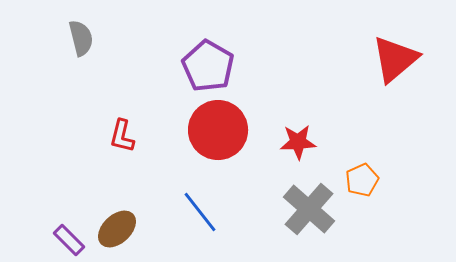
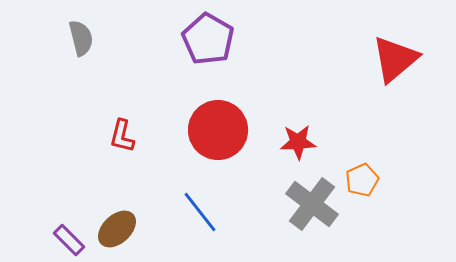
purple pentagon: moved 27 px up
gray cross: moved 3 px right, 5 px up; rotated 4 degrees counterclockwise
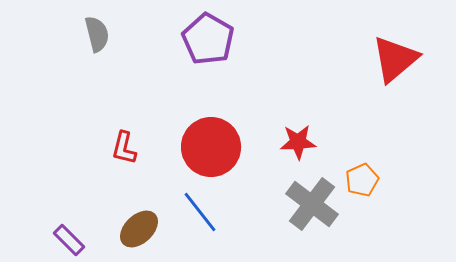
gray semicircle: moved 16 px right, 4 px up
red circle: moved 7 px left, 17 px down
red L-shape: moved 2 px right, 12 px down
brown ellipse: moved 22 px right
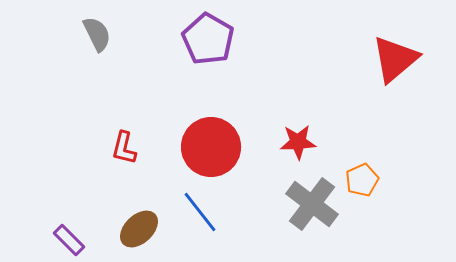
gray semicircle: rotated 12 degrees counterclockwise
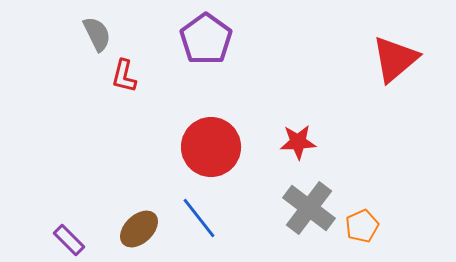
purple pentagon: moved 2 px left; rotated 6 degrees clockwise
red L-shape: moved 72 px up
orange pentagon: moved 46 px down
gray cross: moved 3 px left, 4 px down
blue line: moved 1 px left, 6 px down
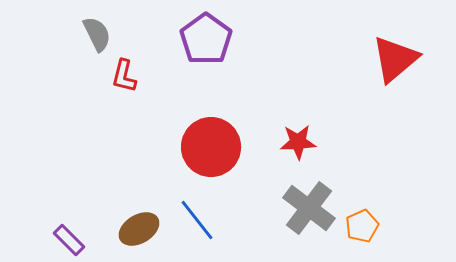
blue line: moved 2 px left, 2 px down
brown ellipse: rotated 12 degrees clockwise
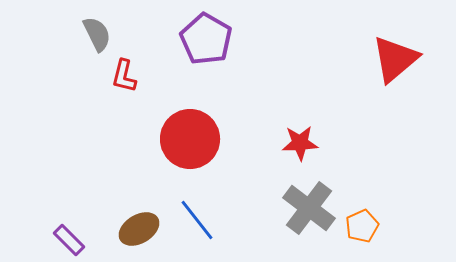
purple pentagon: rotated 6 degrees counterclockwise
red star: moved 2 px right, 1 px down
red circle: moved 21 px left, 8 px up
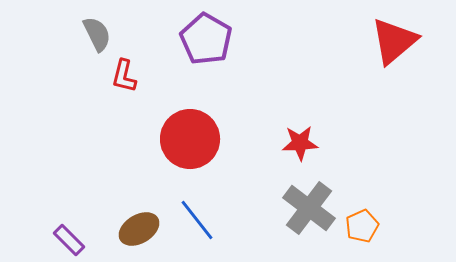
red triangle: moved 1 px left, 18 px up
